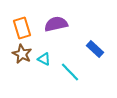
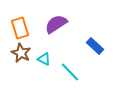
purple semicircle: rotated 20 degrees counterclockwise
orange rectangle: moved 2 px left
blue rectangle: moved 3 px up
brown star: moved 1 px left, 1 px up
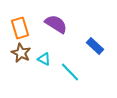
purple semicircle: rotated 65 degrees clockwise
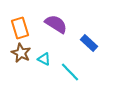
blue rectangle: moved 6 px left, 3 px up
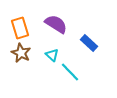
cyan triangle: moved 8 px right, 4 px up; rotated 16 degrees clockwise
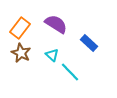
orange rectangle: rotated 55 degrees clockwise
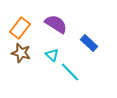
brown star: rotated 12 degrees counterclockwise
